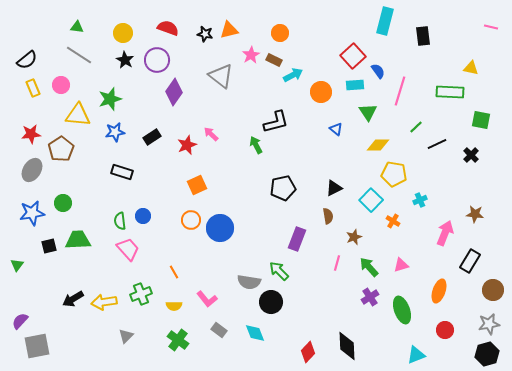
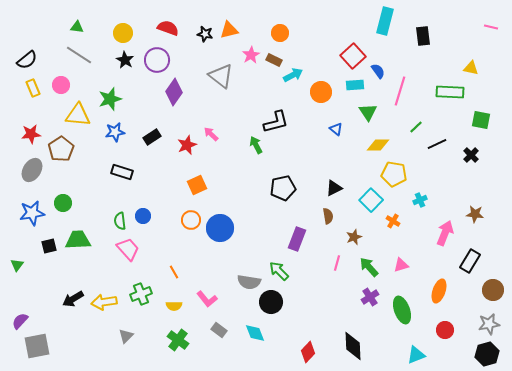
black diamond at (347, 346): moved 6 px right
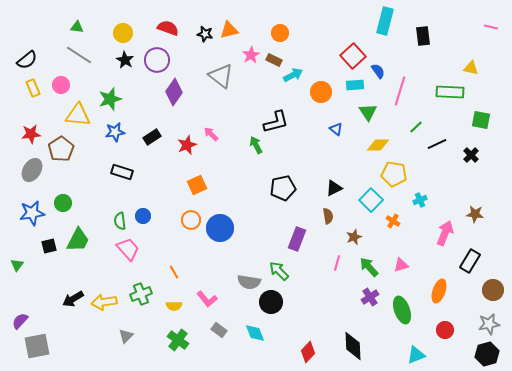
green trapezoid at (78, 240): rotated 120 degrees clockwise
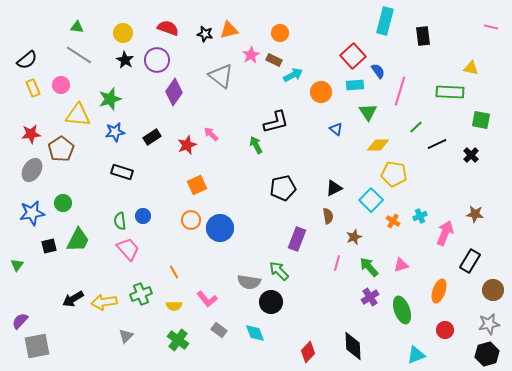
cyan cross at (420, 200): moved 16 px down
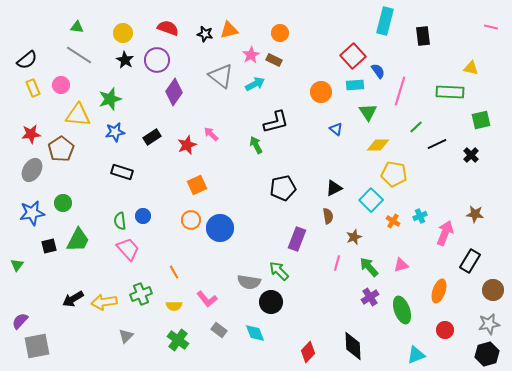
cyan arrow at (293, 75): moved 38 px left, 9 px down
green square at (481, 120): rotated 24 degrees counterclockwise
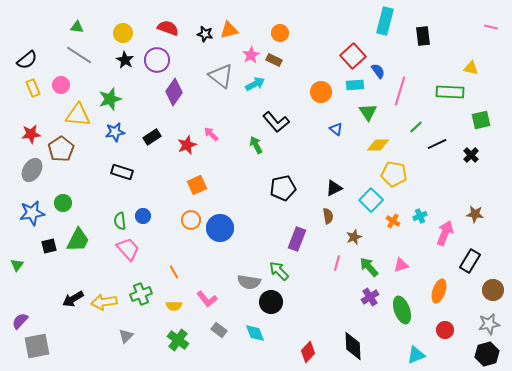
black L-shape at (276, 122): rotated 64 degrees clockwise
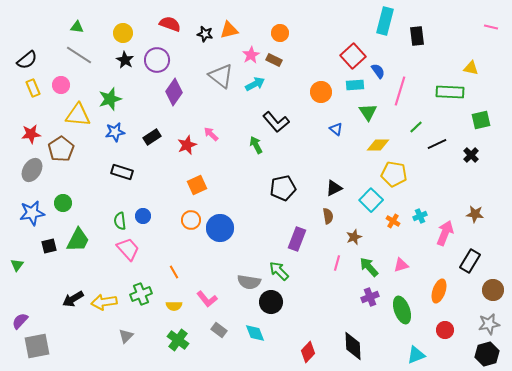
red semicircle at (168, 28): moved 2 px right, 4 px up
black rectangle at (423, 36): moved 6 px left
purple cross at (370, 297): rotated 12 degrees clockwise
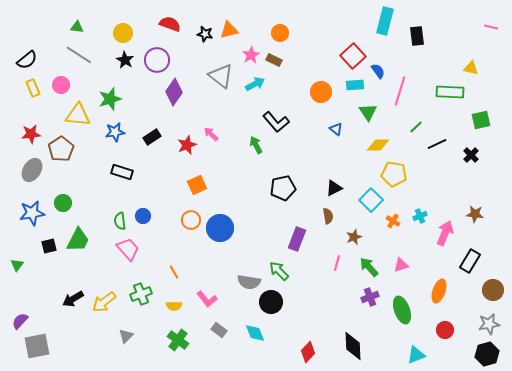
yellow arrow at (104, 302): rotated 30 degrees counterclockwise
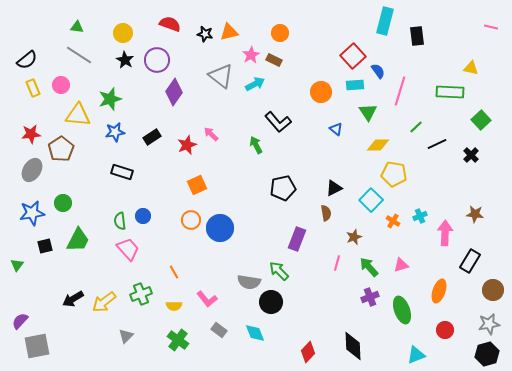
orange triangle at (229, 30): moved 2 px down
green square at (481, 120): rotated 30 degrees counterclockwise
black L-shape at (276, 122): moved 2 px right
brown semicircle at (328, 216): moved 2 px left, 3 px up
pink arrow at (445, 233): rotated 20 degrees counterclockwise
black square at (49, 246): moved 4 px left
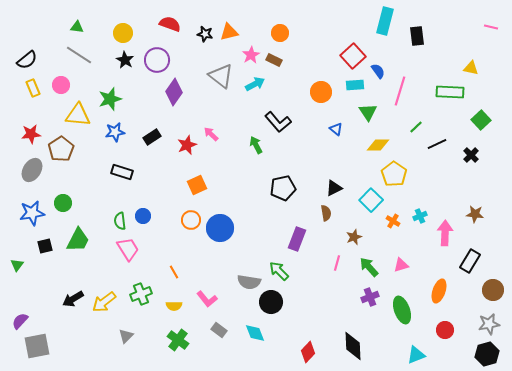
yellow pentagon at (394, 174): rotated 25 degrees clockwise
pink trapezoid at (128, 249): rotated 10 degrees clockwise
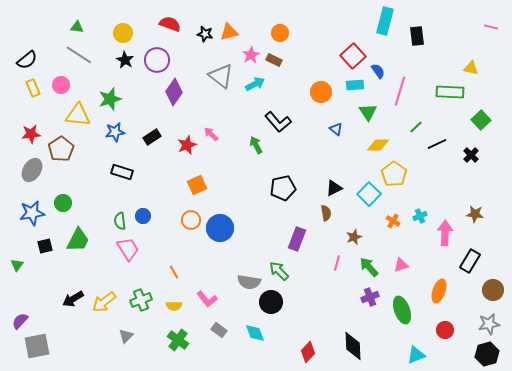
cyan square at (371, 200): moved 2 px left, 6 px up
green cross at (141, 294): moved 6 px down
